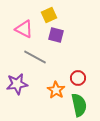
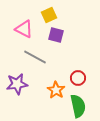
green semicircle: moved 1 px left, 1 px down
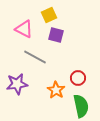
green semicircle: moved 3 px right
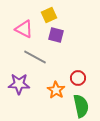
purple star: moved 2 px right; rotated 10 degrees clockwise
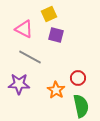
yellow square: moved 1 px up
gray line: moved 5 px left
